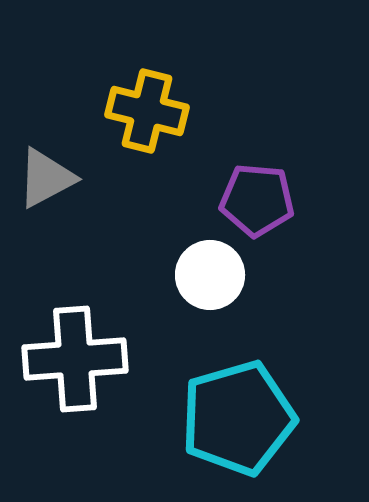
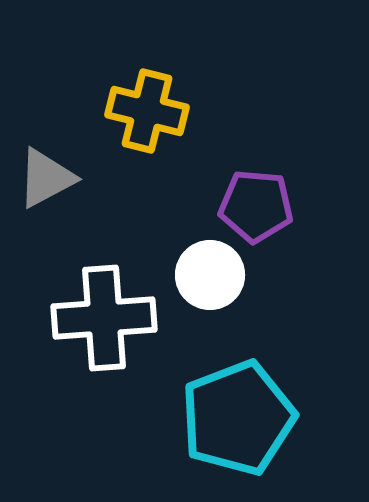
purple pentagon: moved 1 px left, 6 px down
white cross: moved 29 px right, 41 px up
cyan pentagon: rotated 5 degrees counterclockwise
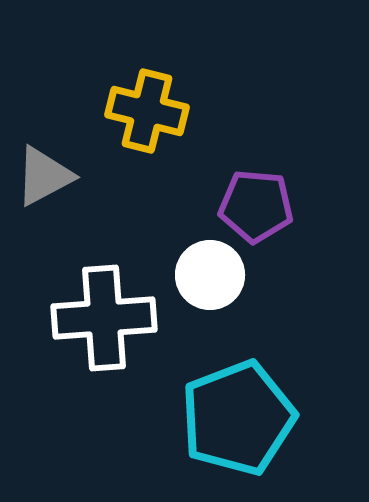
gray triangle: moved 2 px left, 2 px up
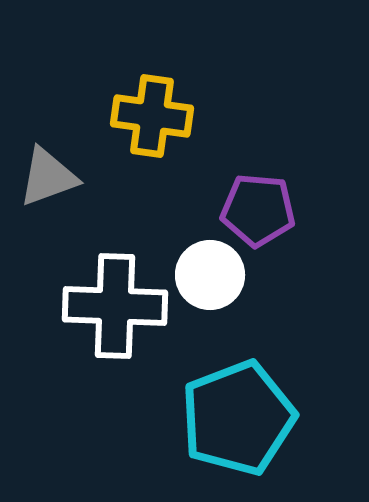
yellow cross: moved 5 px right, 5 px down; rotated 6 degrees counterclockwise
gray triangle: moved 4 px right, 1 px down; rotated 8 degrees clockwise
purple pentagon: moved 2 px right, 4 px down
white cross: moved 11 px right, 12 px up; rotated 6 degrees clockwise
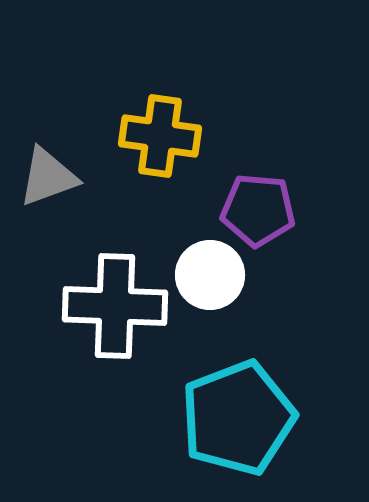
yellow cross: moved 8 px right, 20 px down
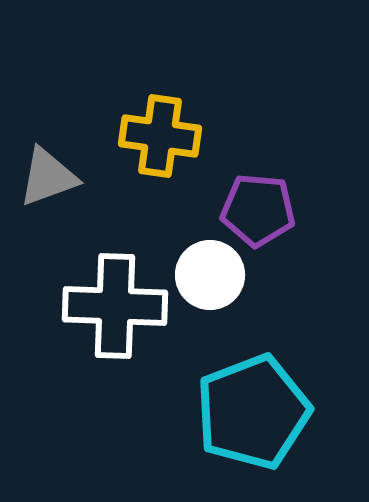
cyan pentagon: moved 15 px right, 6 px up
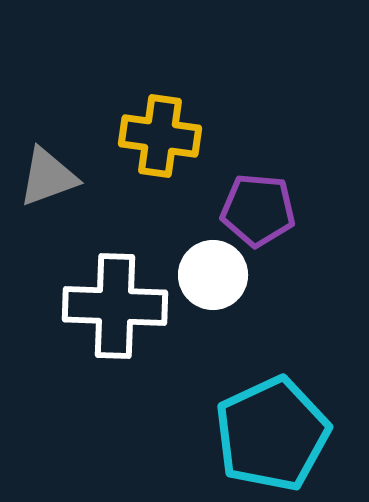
white circle: moved 3 px right
cyan pentagon: moved 19 px right, 22 px down; rotated 4 degrees counterclockwise
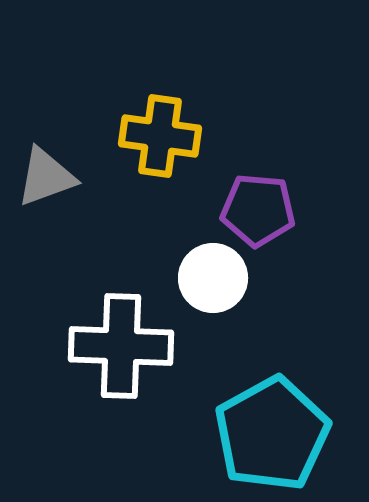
gray triangle: moved 2 px left
white circle: moved 3 px down
white cross: moved 6 px right, 40 px down
cyan pentagon: rotated 4 degrees counterclockwise
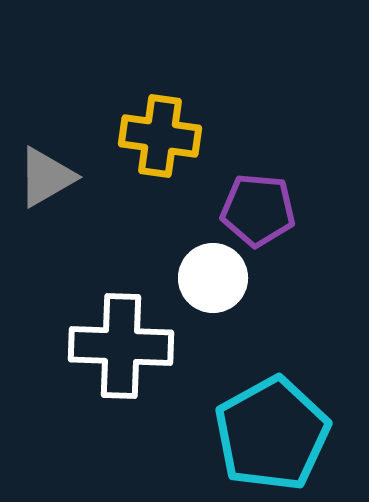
gray triangle: rotated 10 degrees counterclockwise
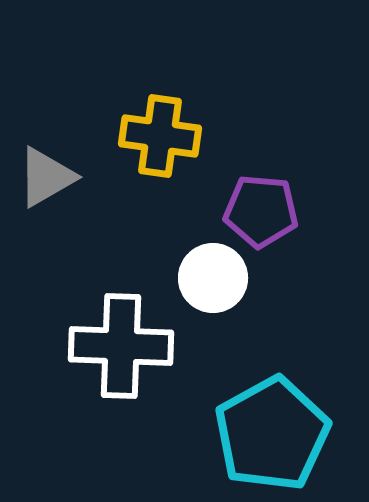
purple pentagon: moved 3 px right, 1 px down
